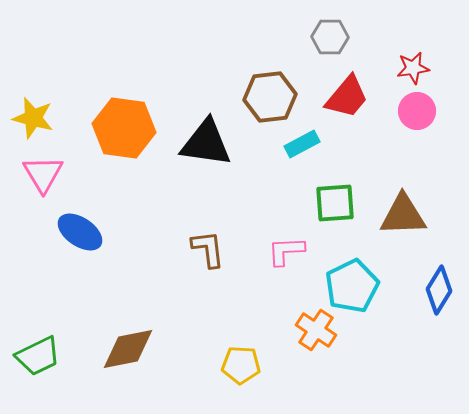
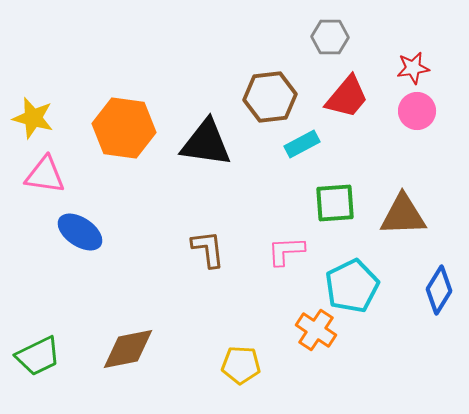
pink triangle: moved 2 px right, 1 px down; rotated 51 degrees counterclockwise
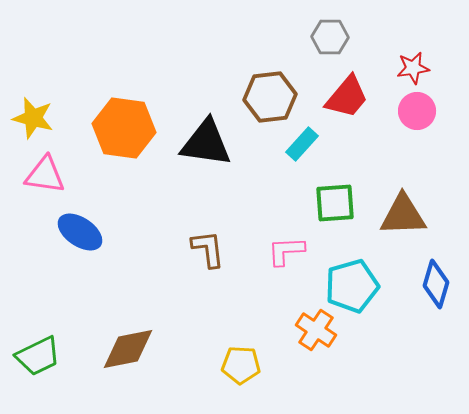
cyan rectangle: rotated 20 degrees counterclockwise
cyan pentagon: rotated 10 degrees clockwise
blue diamond: moved 3 px left, 6 px up; rotated 15 degrees counterclockwise
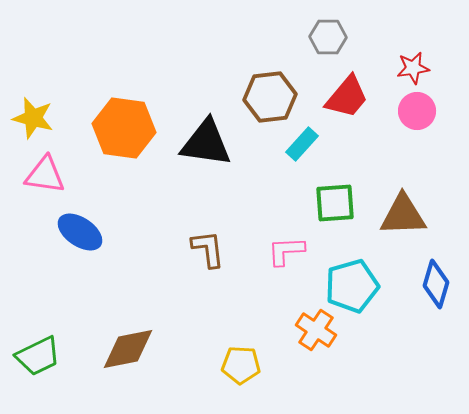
gray hexagon: moved 2 px left
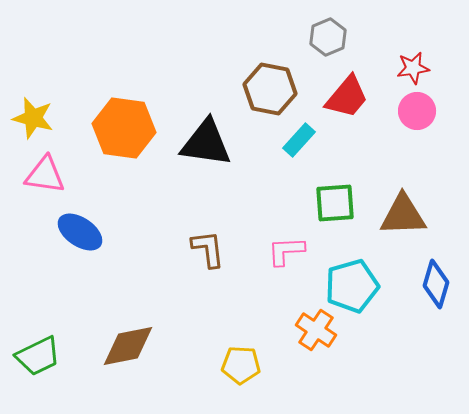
gray hexagon: rotated 24 degrees counterclockwise
brown hexagon: moved 8 px up; rotated 18 degrees clockwise
cyan rectangle: moved 3 px left, 4 px up
brown diamond: moved 3 px up
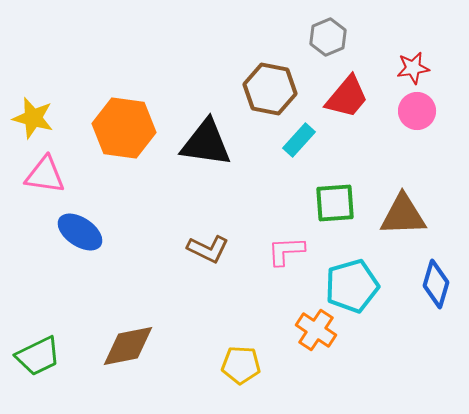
brown L-shape: rotated 123 degrees clockwise
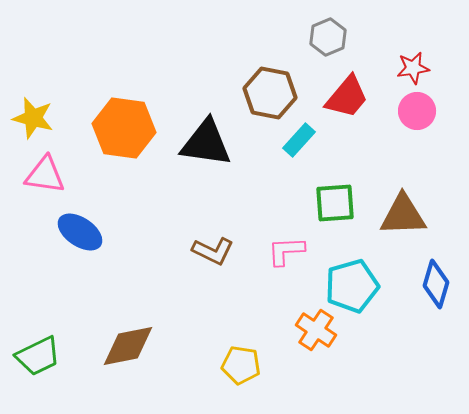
brown hexagon: moved 4 px down
brown L-shape: moved 5 px right, 2 px down
yellow pentagon: rotated 6 degrees clockwise
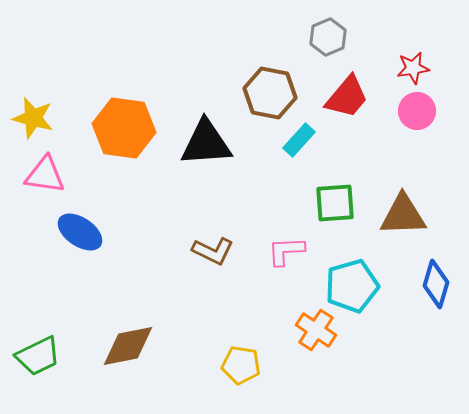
black triangle: rotated 12 degrees counterclockwise
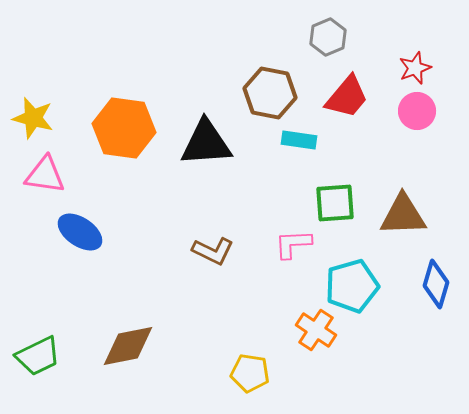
red star: moved 2 px right; rotated 12 degrees counterclockwise
cyan rectangle: rotated 56 degrees clockwise
pink L-shape: moved 7 px right, 7 px up
yellow pentagon: moved 9 px right, 8 px down
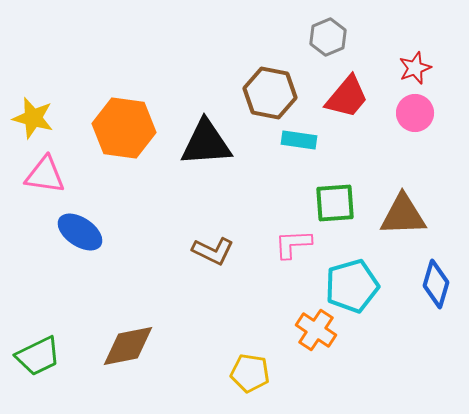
pink circle: moved 2 px left, 2 px down
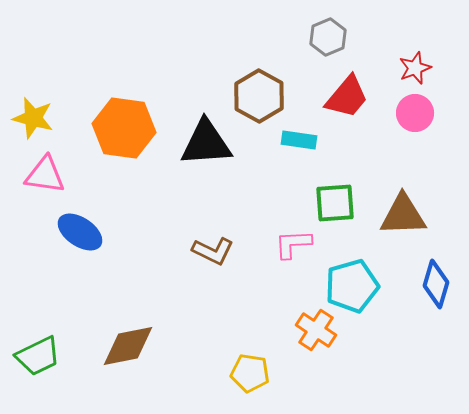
brown hexagon: moved 11 px left, 3 px down; rotated 18 degrees clockwise
